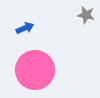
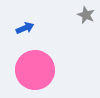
gray star: rotated 12 degrees clockwise
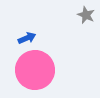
blue arrow: moved 2 px right, 10 px down
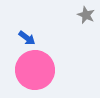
blue arrow: rotated 60 degrees clockwise
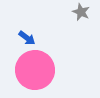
gray star: moved 5 px left, 3 px up
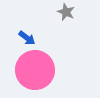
gray star: moved 15 px left
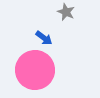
blue arrow: moved 17 px right
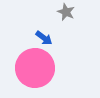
pink circle: moved 2 px up
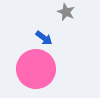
pink circle: moved 1 px right, 1 px down
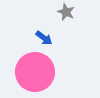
pink circle: moved 1 px left, 3 px down
